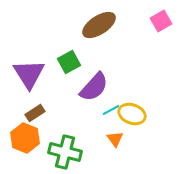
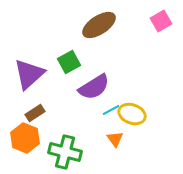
purple triangle: rotated 20 degrees clockwise
purple semicircle: rotated 16 degrees clockwise
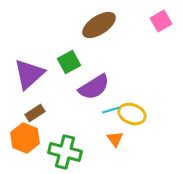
cyan line: rotated 12 degrees clockwise
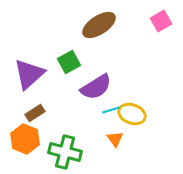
purple semicircle: moved 2 px right
orange hexagon: moved 1 px down
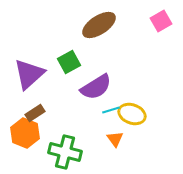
orange hexagon: moved 6 px up
